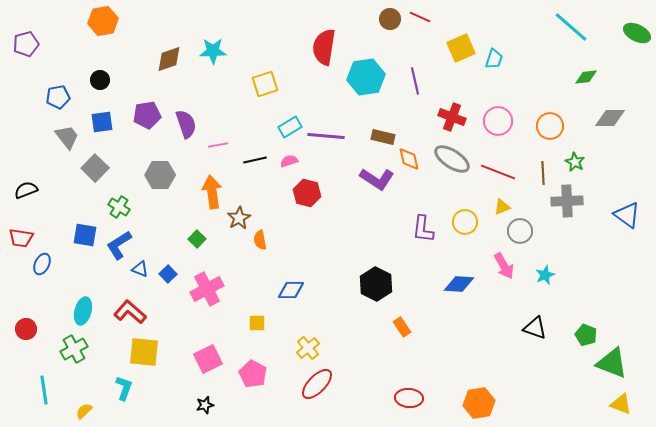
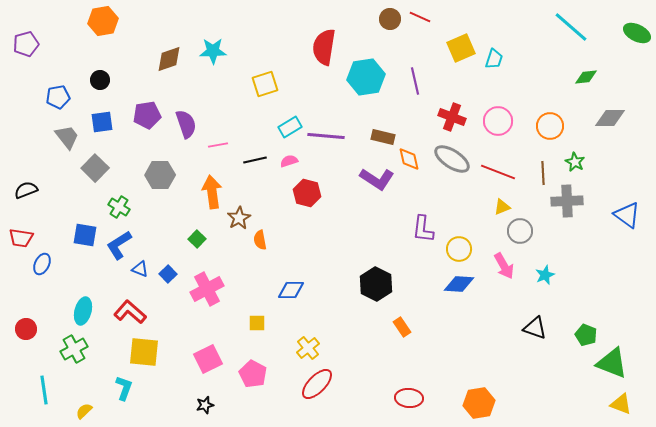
yellow circle at (465, 222): moved 6 px left, 27 px down
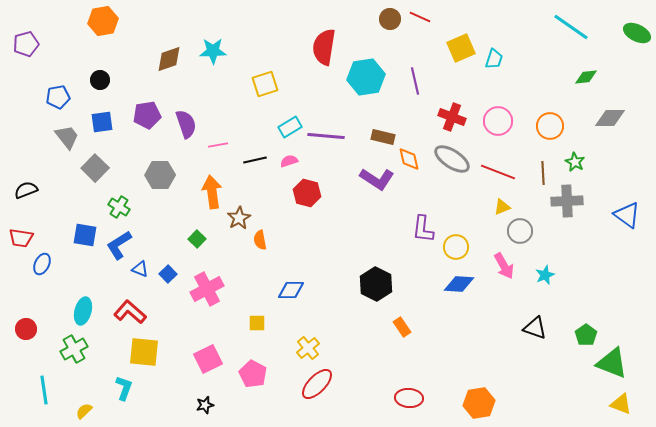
cyan line at (571, 27): rotated 6 degrees counterclockwise
yellow circle at (459, 249): moved 3 px left, 2 px up
green pentagon at (586, 335): rotated 15 degrees clockwise
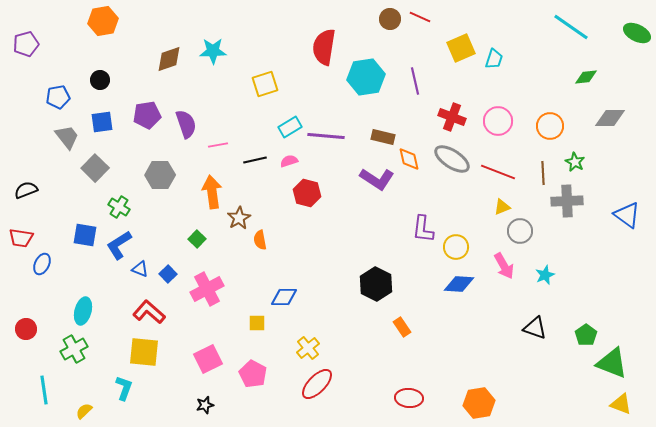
blue diamond at (291, 290): moved 7 px left, 7 px down
red L-shape at (130, 312): moved 19 px right
